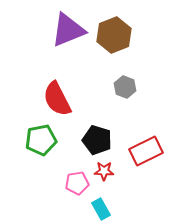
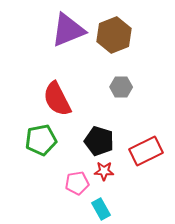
gray hexagon: moved 4 px left; rotated 20 degrees counterclockwise
black pentagon: moved 2 px right, 1 px down
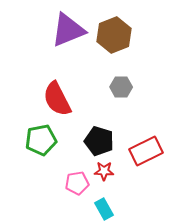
cyan rectangle: moved 3 px right
